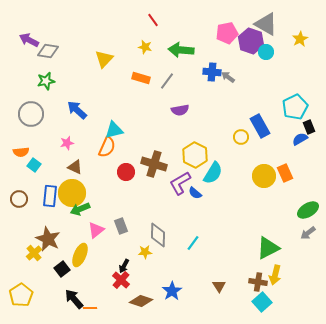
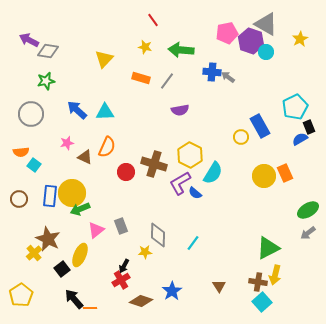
cyan triangle at (114, 130): moved 9 px left, 18 px up; rotated 12 degrees clockwise
yellow hexagon at (195, 155): moved 5 px left
brown triangle at (75, 167): moved 10 px right, 10 px up
red cross at (121, 280): rotated 18 degrees clockwise
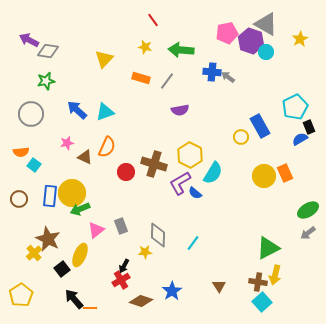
cyan triangle at (105, 112): rotated 18 degrees counterclockwise
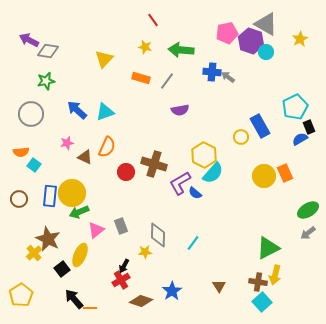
yellow hexagon at (190, 155): moved 14 px right
cyan semicircle at (213, 173): rotated 10 degrees clockwise
green arrow at (80, 209): moved 1 px left, 3 px down
